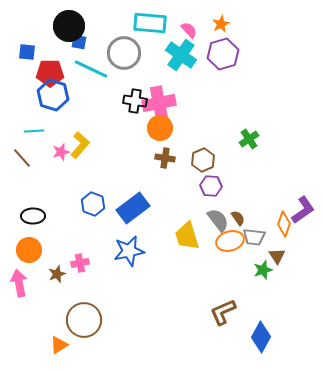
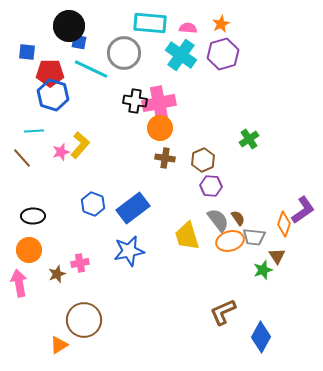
pink semicircle at (189, 30): moved 1 px left, 2 px up; rotated 42 degrees counterclockwise
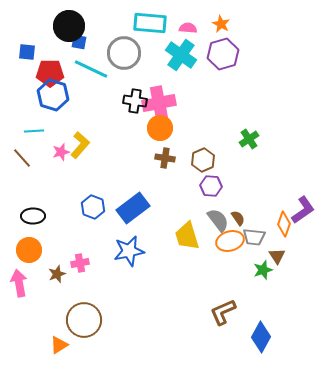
orange star at (221, 24): rotated 18 degrees counterclockwise
blue hexagon at (93, 204): moved 3 px down
